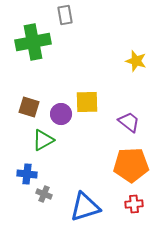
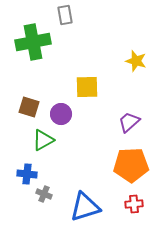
yellow square: moved 15 px up
purple trapezoid: rotated 80 degrees counterclockwise
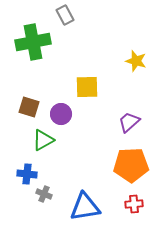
gray rectangle: rotated 18 degrees counterclockwise
blue triangle: rotated 8 degrees clockwise
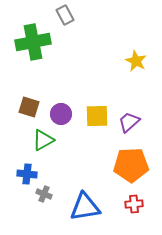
yellow star: rotated 10 degrees clockwise
yellow square: moved 10 px right, 29 px down
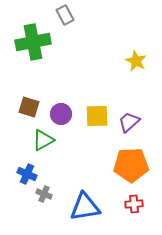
blue cross: rotated 18 degrees clockwise
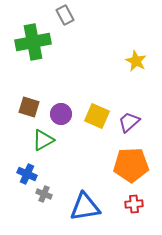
yellow square: rotated 25 degrees clockwise
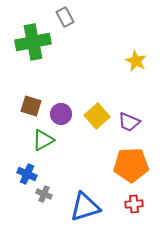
gray rectangle: moved 2 px down
brown square: moved 2 px right, 1 px up
yellow square: rotated 25 degrees clockwise
purple trapezoid: rotated 115 degrees counterclockwise
blue triangle: rotated 8 degrees counterclockwise
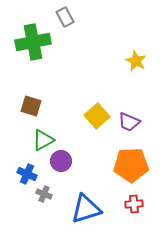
purple circle: moved 47 px down
blue triangle: moved 1 px right, 2 px down
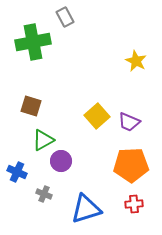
blue cross: moved 10 px left, 2 px up
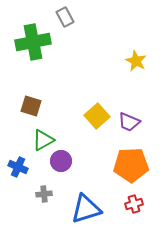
blue cross: moved 1 px right, 5 px up
gray cross: rotated 28 degrees counterclockwise
red cross: rotated 12 degrees counterclockwise
